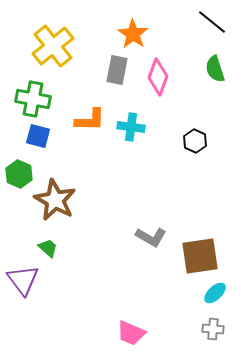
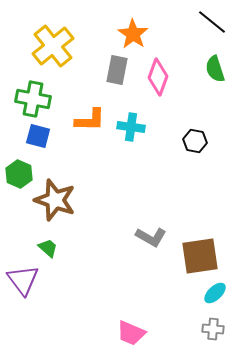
black hexagon: rotated 15 degrees counterclockwise
brown star: rotated 9 degrees counterclockwise
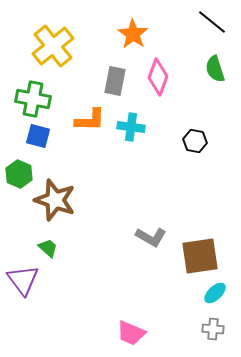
gray rectangle: moved 2 px left, 11 px down
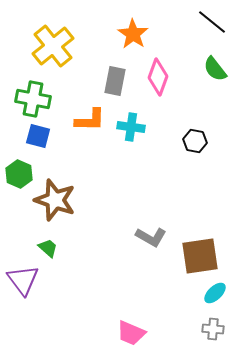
green semicircle: rotated 20 degrees counterclockwise
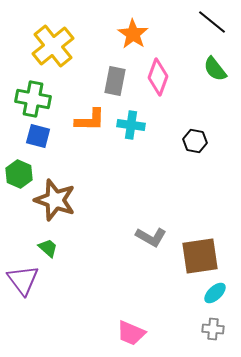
cyan cross: moved 2 px up
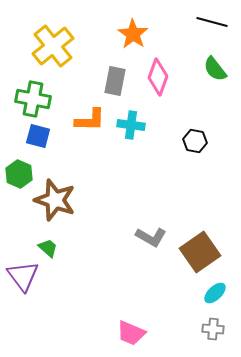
black line: rotated 24 degrees counterclockwise
brown square: moved 4 px up; rotated 27 degrees counterclockwise
purple triangle: moved 4 px up
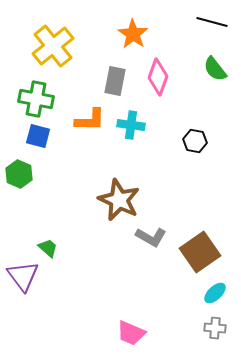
green cross: moved 3 px right
brown star: moved 64 px right; rotated 6 degrees clockwise
gray cross: moved 2 px right, 1 px up
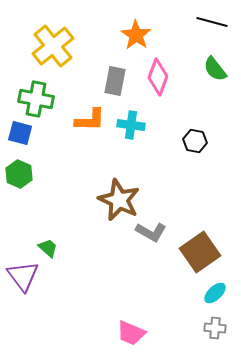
orange star: moved 3 px right, 1 px down
blue square: moved 18 px left, 3 px up
gray L-shape: moved 5 px up
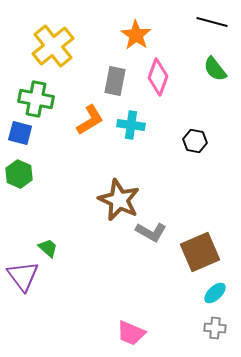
orange L-shape: rotated 32 degrees counterclockwise
brown square: rotated 12 degrees clockwise
